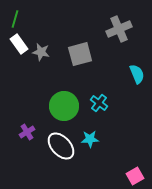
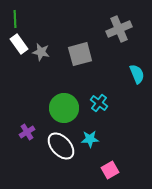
green line: rotated 18 degrees counterclockwise
green circle: moved 2 px down
pink square: moved 25 px left, 6 px up
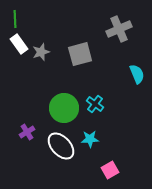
gray star: rotated 30 degrees counterclockwise
cyan cross: moved 4 px left, 1 px down
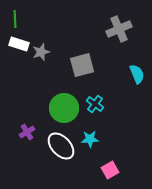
white rectangle: rotated 36 degrees counterclockwise
gray square: moved 2 px right, 11 px down
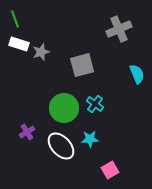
green line: rotated 18 degrees counterclockwise
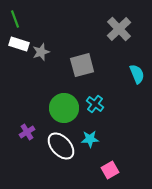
gray cross: rotated 20 degrees counterclockwise
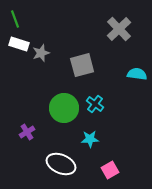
gray star: moved 1 px down
cyan semicircle: rotated 60 degrees counterclockwise
white ellipse: moved 18 px down; rotated 24 degrees counterclockwise
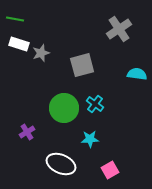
green line: rotated 60 degrees counterclockwise
gray cross: rotated 10 degrees clockwise
